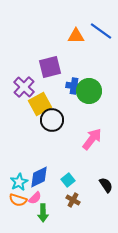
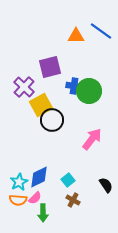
yellow square: moved 1 px right, 1 px down
orange semicircle: rotated 12 degrees counterclockwise
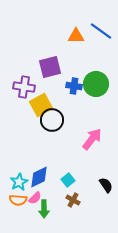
purple cross: rotated 35 degrees counterclockwise
green circle: moved 7 px right, 7 px up
green arrow: moved 1 px right, 4 px up
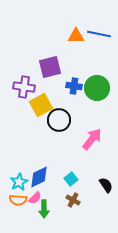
blue line: moved 2 px left, 3 px down; rotated 25 degrees counterclockwise
green circle: moved 1 px right, 4 px down
black circle: moved 7 px right
cyan square: moved 3 px right, 1 px up
